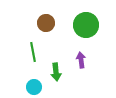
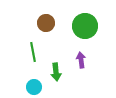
green circle: moved 1 px left, 1 px down
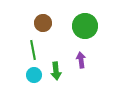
brown circle: moved 3 px left
green line: moved 2 px up
green arrow: moved 1 px up
cyan circle: moved 12 px up
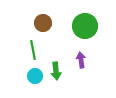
cyan circle: moved 1 px right, 1 px down
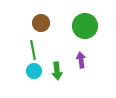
brown circle: moved 2 px left
green arrow: moved 1 px right
cyan circle: moved 1 px left, 5 px up
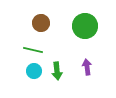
green line: rotated 66 degrees counterclockwise
purple arrow: moved 6 px right, 7 px down
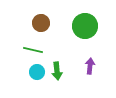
purple arrow: moved 3 px right, 1 px up; rotated 14 degrees clockwise
cyan circle: moved 3 px right, 1 px down
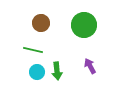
green circle: moved 1 px left, 1 px up
purple arrow: rotated 35 degrees counterclockwise
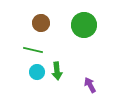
purple arrow: moved 19 px down
